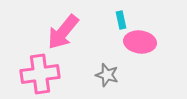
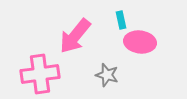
pink arrow: moved 12 px right, 4 px down
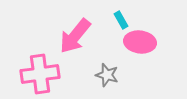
cyan rectangle: rotated 18 degrees counterclockwise
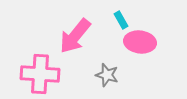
pink cross: rotated 12 degrees clockwise
